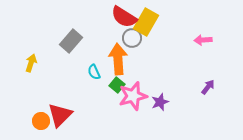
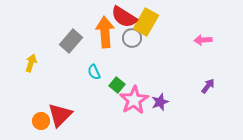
orange arrow: moved 13 px left, 27 px up
purple arrow: moved 1 px up
pink star: moved 1 px right, 4 px down; rotated 16 degrees counterclockwise
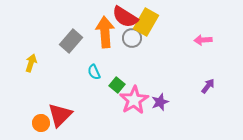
red semicircle: moved 1 px right
orange circle: moved 2 px down
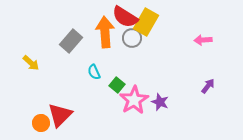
yellow arrow: rotated 114 degrees clockwise
purple star: rotated 30 degrees counterclockwise
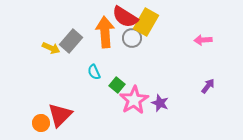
yellow arrow: moved 20 px right, 15 px up; rotated 18 degrees counterclockwise
purple star: moved 1 px down
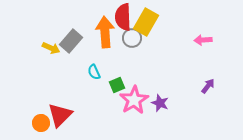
red semicircle: moved 2 px left; rotated 56 degrees clockwise
green square: rotated 28 degrees clockwise
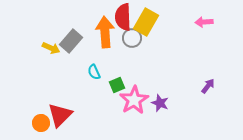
pink arrow: moved 1 px right, 18 px up
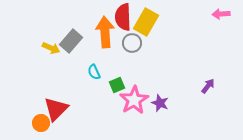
pink arrow: moved 17 px right, 8 px up
gray circle: moved 5 px down
red triangle: moved 4 px left, 6 px up
